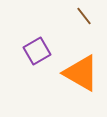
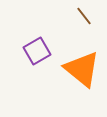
orange triangle: moved 1 px right, 4 px up; rotated 9 degrees clockwise
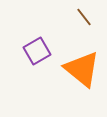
brown line: moved 1 px down
